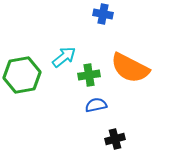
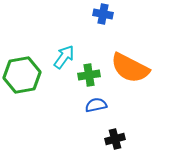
cyan arrow: rotated 15 degrees counterclockwise
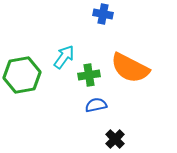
black cross: rotated 30 degrees counterclockwise
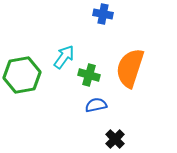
orange semicircle: rotated 81 degrees clockwise
green cross: rotated 25 degrees clockwise
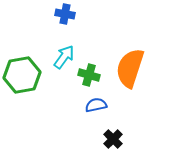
blue cross: moved 38 px left
black cross: moved 2 px left
